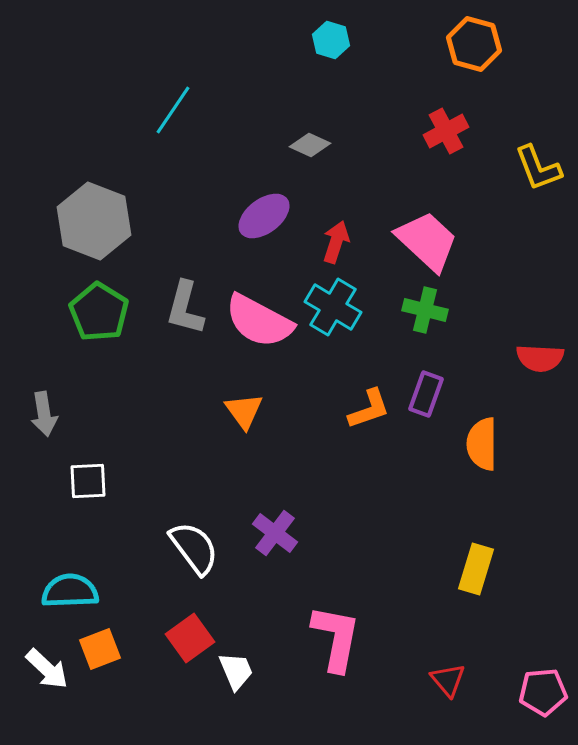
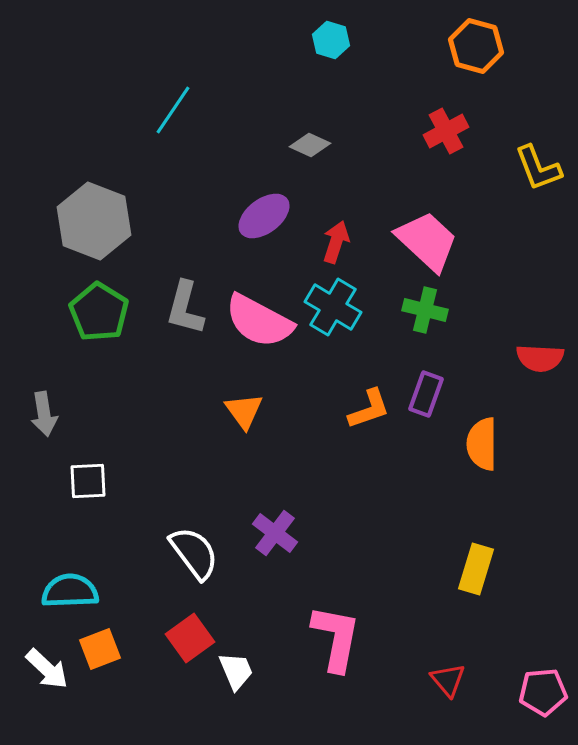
orange hexagon: moved 2 px right, 2 px down
white semicircle: moved 5 px down
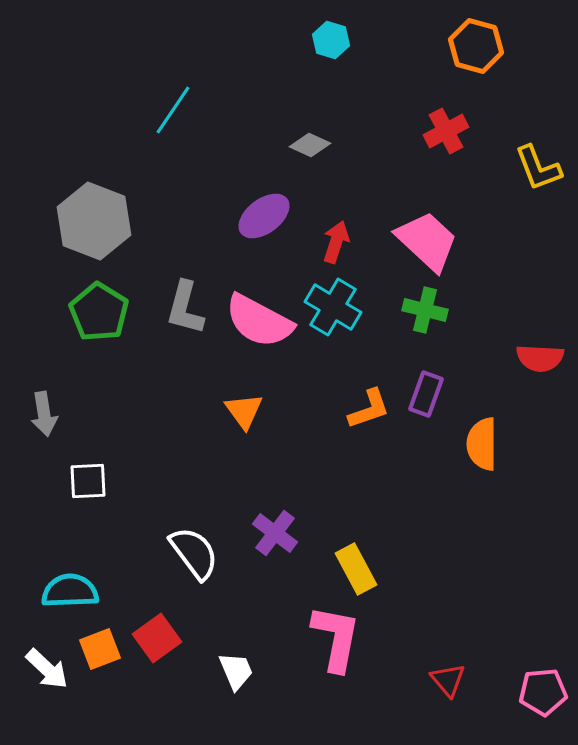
yellow rectangle: moved 120 px left; rotated 45 degrees counterclockwise
red square: moved 33 px left
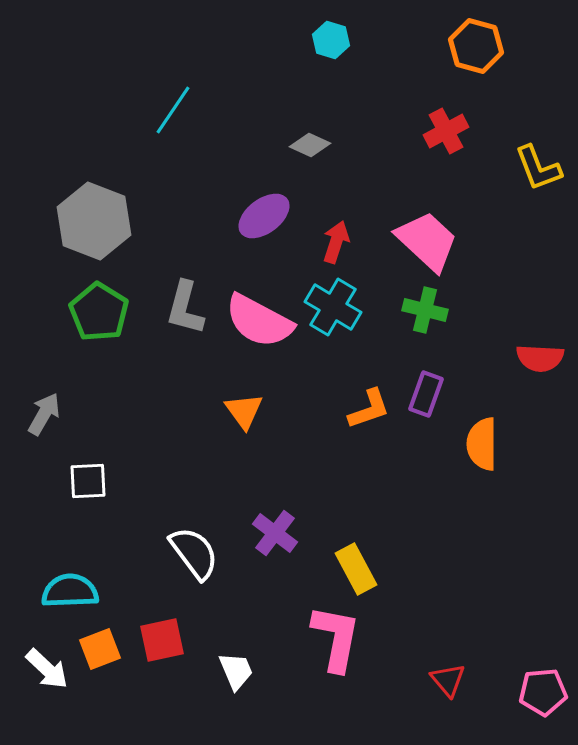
gray arrow: rotated 141 degrees counterclockwise
red square: moved 5 px right, 2 px down; rotated 24 degrees clockwise
